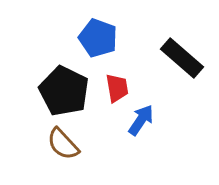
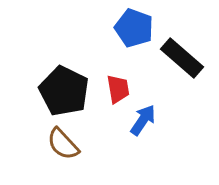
blue pentagon: moved 36 px right, 10 px up
red trapezoid: moved 1 px right, 1 px down
blue arrow: moved 2 px right
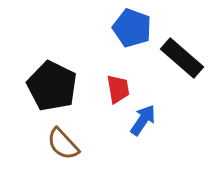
blue pentagon: moved 2 px left
black pentagon: moved 12 px left, 5 px up
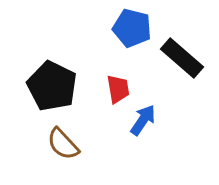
blue pentagon: rotated 6 degrees counterclockwise
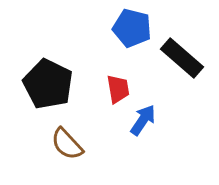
black pentagon: moved 4 px left, 2 px up
brown semicircle: moved 4 px right
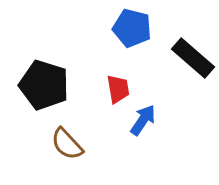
black rectangle: moved 11 px right
black pentagon: moved 4 px left, 1 px down; rotated 9 degrees counterclockwise
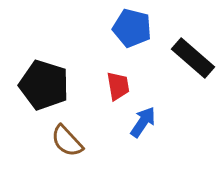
red trapezoid: moved 3 px up
blue arrow: moved 2 px down
brown semicircle: moved 3 px up
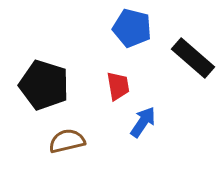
brown semicircle: rotated 120 degrees clockwise
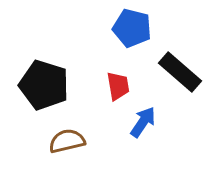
black rectangle: moved 13 px left, 14 px down
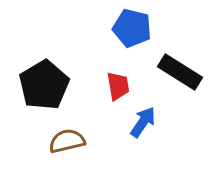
black rectangle: rotated 9 degrees counterclockwise
black pentagon: rotated 24 degrees clockwise
